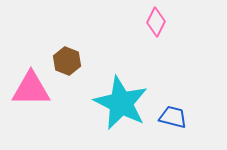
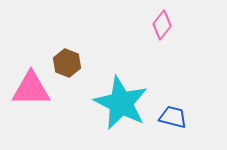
pink diamond: moved 6 px right, 3 px down; rotated 12 degrees clockwise
brown hexagon: moved 2 px down
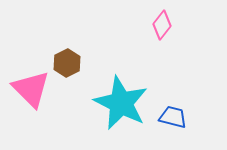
brown hexagon: rotated 12 degrees clockwise
pink triangle: rotated 45 degrees clockwise
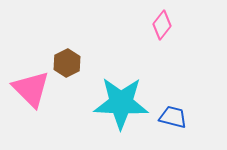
cyan star: rotated 24 degrees counterclockwise
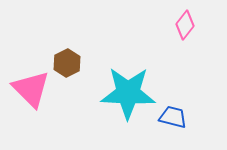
pink diamond: moved 23 px right
cyan star: moved 7 px right, 10 px up
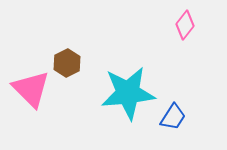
cyan star: rotated 8 degrees counterclockwise
blue trapezoid: rotated 108 degrees clockwise
